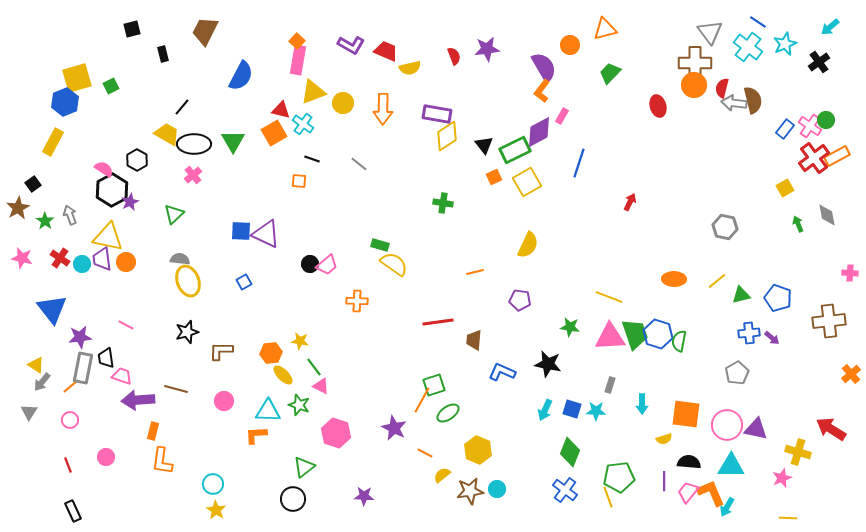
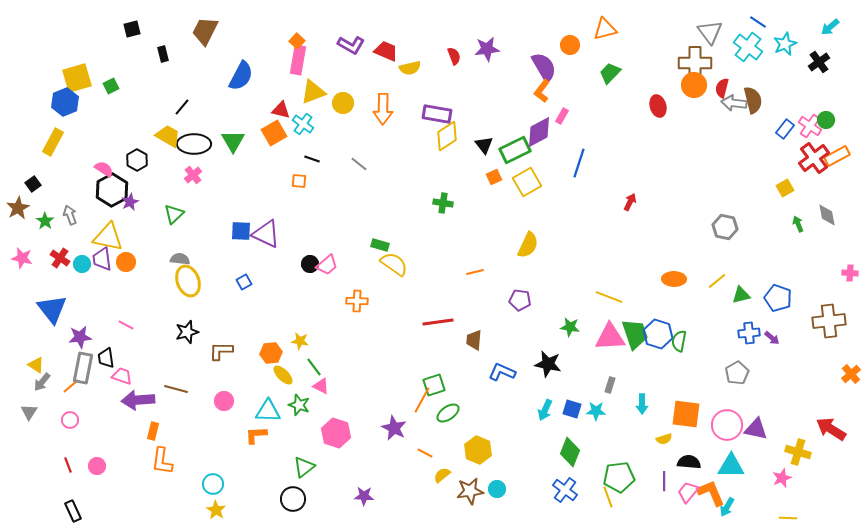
yellow trapezoid at (167, 134): moved 1 px right, 2 px down
pink circle at (106, 457): moved 9 px left, 9 px down
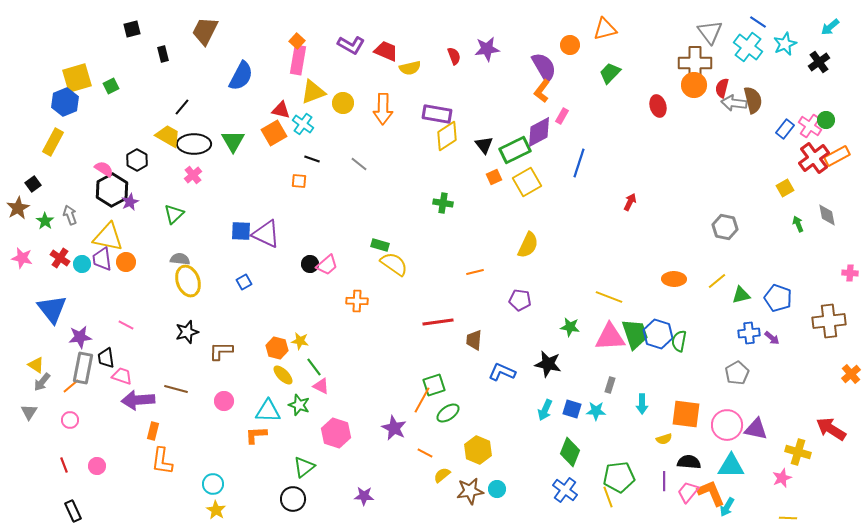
orange hexagon at (271, 353): moved 6 px right, 5 px up; rotated 20 degrees clockwise
red line at (68, 465): moved 4 px left
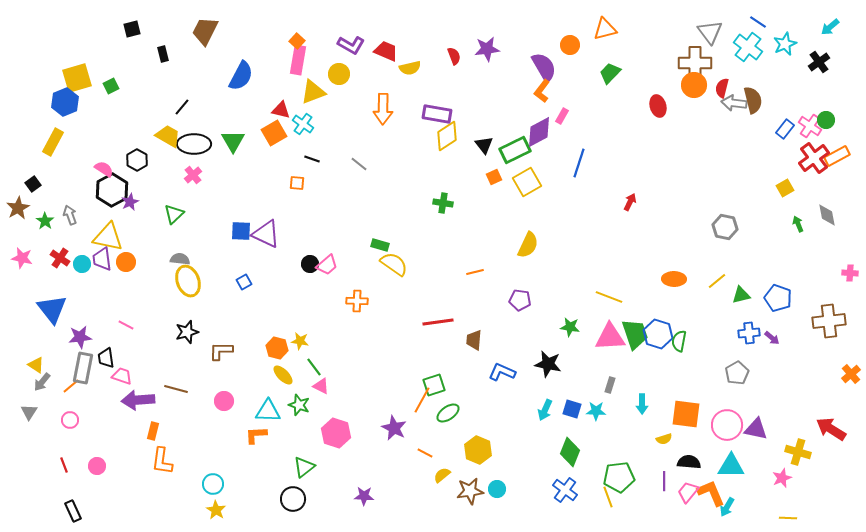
yellow circle at (343, 103): moved 4 px left, 29 px up
orange square at (299, 181): moved 2 px left, 2 px down
